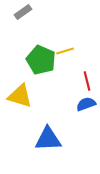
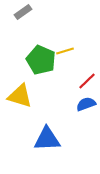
red line: rotated 60 degrees clockwise
blue triangle: moved 1 px left
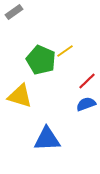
gray rectangle: moved 9 px left
yellow line: rotated 18 degrees counterclockwise
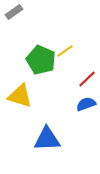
red line: moved 2 px up
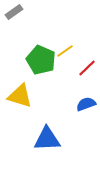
red line: moved 11 px up
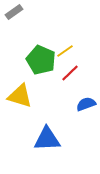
red line: moved 17 px left, 5 px down
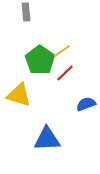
gray rectangle: moved 12 px right; rotated 60 degrees counterclockwise
yellow line: moved 3 px left
green pentagon: moved 1 px left; rotated 12 degrees clockwise
red line: moved 5 px left
yellow triangle: moved 1 px left, 1 px up
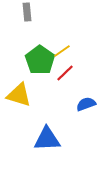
gray rectangle: moved 1 px right
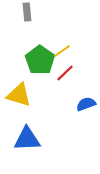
blue triangle: moved 20 px left
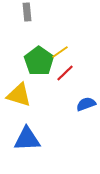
yellow line: moved 2 px left, 1 px down
green pentagon: moved 1 px left, 1 px down
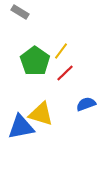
gray rectangle: moved 7 px left; rotated 54 degrees counterclockwise
yellow line: moved 1 px right, 1 px up; rotated 18 degrees counterclockwise
green pentagon: moved 4 px left
yellow triangle: moved 22 px right, 19 px down
blue triangle: moved 6 px left, 12 px up; rotated 8 degrees counterclockwise
